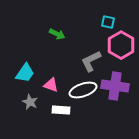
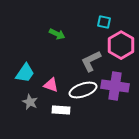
cyan square: moved 4 px left
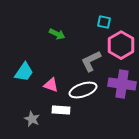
cyan trapezoid: moved 1 px left, 1 px up
purple cross: moved 7 px right, 2 px up
gray star: moved 2 px right, 17 px down
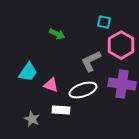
cyan trapezoid: moved 4 px right
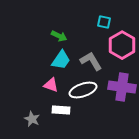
green arrow: moved 2 px right, 2 px down
pink hexagon: moved 1 px right
gray L-shape: rotated 85 degrees clockwise
cyan trapezoid: moved 33 px right, 12 px up
purple cross: moved 3 px down
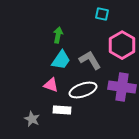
cyan square: moved 2 px left, 8 px up
green arrow: moved 1 px left, 1 px up; rotated 105 degrees counterclockwise
gray L-shape: moved 1 px left, 1 px up
white rectangle: moved 1 px right
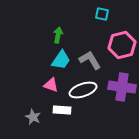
pink hexagon: rotated 16 degrees clockwise
gray star: moved 1 px right, 2 px up
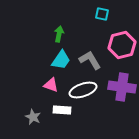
green arrow: moved 1 px right, 1 px up
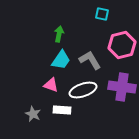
gray star: moved 3 px up
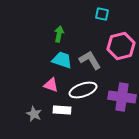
pink hexagon: moved 1 px left, 1 px down
cyan trapezoid: moved 1 px right; rotated 105 degrees counterclockwise
purple cross: moved 10 px down
gray star: moved 1 px right
